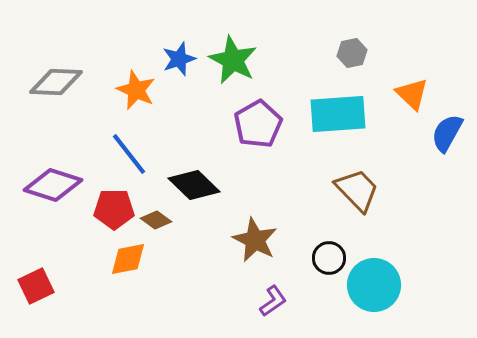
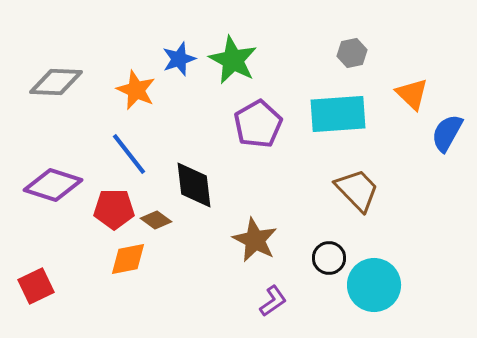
black diamond: rotated 39 degrees clockwise
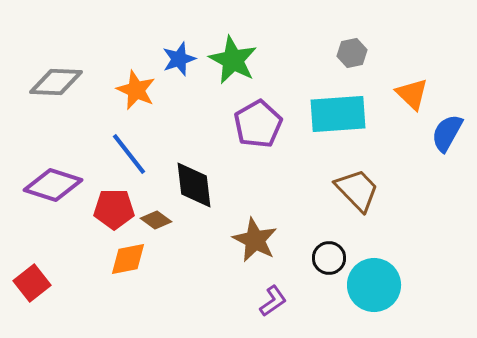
red square: moved 4 px left, 3 px up; rotated 12 degrees counterclockwise
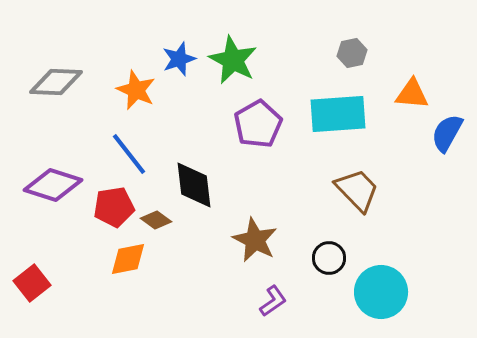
orange triangle: rotated 39 degrees counterclockwise
red pentagon: moved 2 px up; rotated 9 degrees counterclockwise
cyan circle: moved 7 px right, 7 px down
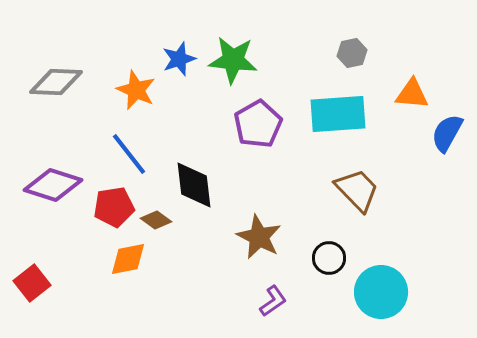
green star: rotated 21 degrees counterclockwise
brown star: moved 4 px right, 3 px up
